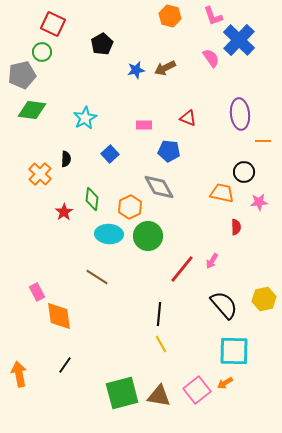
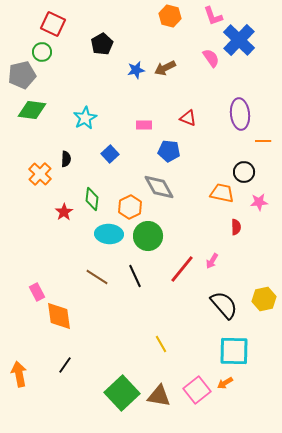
black line at (159, 314): moved 24 px left, 38 px up; rotated 30 degrees counterclockwise
green square at (122, 393): rotated 28 degrees counterclockwise
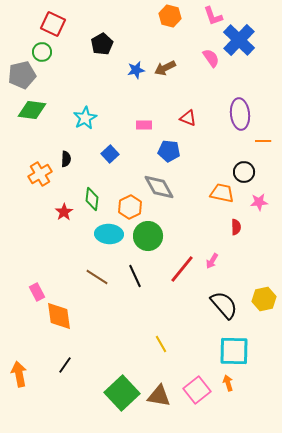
orange cross at (40, 174): rotated 15 degrees clockwise
orange arrow at (225, 383): moved 3 px right; rotated 105 degrees clockwise
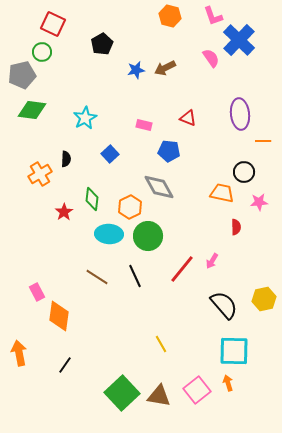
pink rectangle at (144, 125): rotated 14 degrees clockwise
orange diamond at (59, 316): rotated 16 degrees clockwise
orange arrow at (19, 374): moved 21 px up
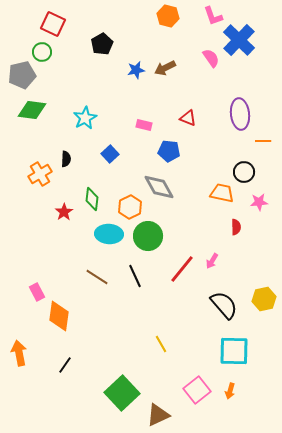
orange hexagon at (170, 16): moved 2 px left
orange arrow at (228, 383): moved 2 px right, 8 px down; rotated 147 degrees counterclockwise
brown triangle at (159, 396): moved 1 px left, 19 px down; rotated 35 degrees counterclockwise
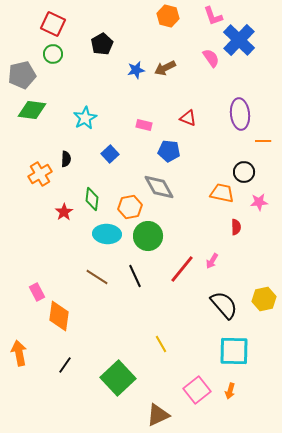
green circle at (42, 52): moved 11 px right, 2 px down
orange hexagon at (130, 207): rotated 15 degrees clockwise
cyan ellipse at (109, 234): moved 2 px left
green square at (122, 393): moved 4 px left, 15 px up
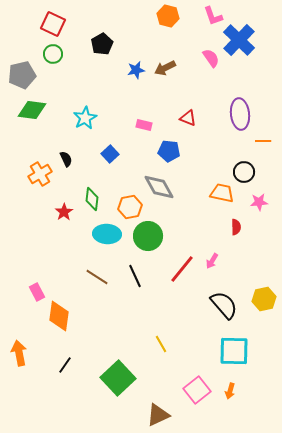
black semicircle at (66, 159): rotated 28 degrees counterclockwise
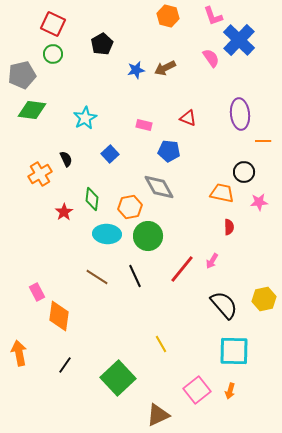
red semicircle at (236, 227): moved 7 px left
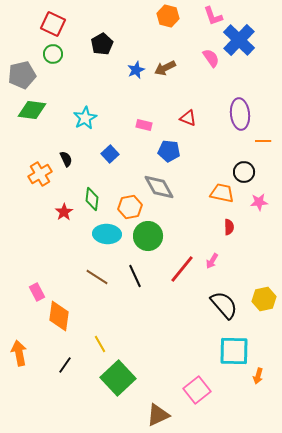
blue star at (136, 70): rotated 12 degrees counterclockwise
yellow line at (161, 344): moved 61 px left
orange arrow at (230, 391): moved 28 px right, 15 px up
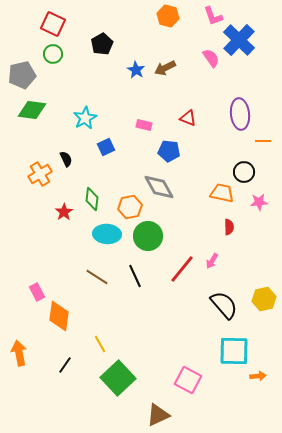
blue star at (136, 70): rotated 18 degrees counterclockwise
blue square at (110, 154): moved 4 px left, 7 px up; rotated 18 degrees clockwise
orange arrow at (258, 376): rotated 112 degrees counterclockwise
pink square at (197, 390): moved 9 px left, 10 px up; rotated 24 degrees counterclockwise
